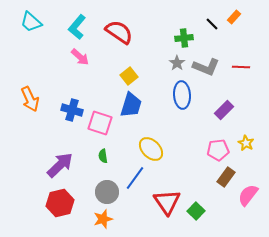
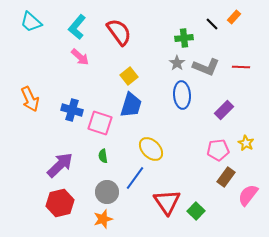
red semicircle: rotated 20 degrees clockwise
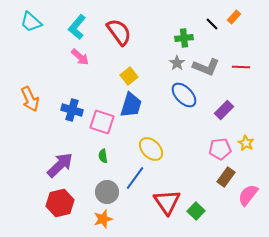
blue ellipse: moved 2 px right; rotated 40 degrees counterclockwise
pink square: moved 2 px right, 1 px up
pink pentagon: moved 2 px right, 1 px up
